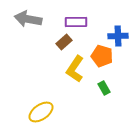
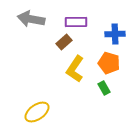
gray arrow: moved 3 px right
blue cross: moved 3 px left, 2 px up
orange pentagon: moved 7 px right, 7 px down
yellow ellipse: moved 4 px left
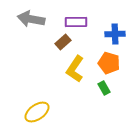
brown rectangle: moved 1 px left
